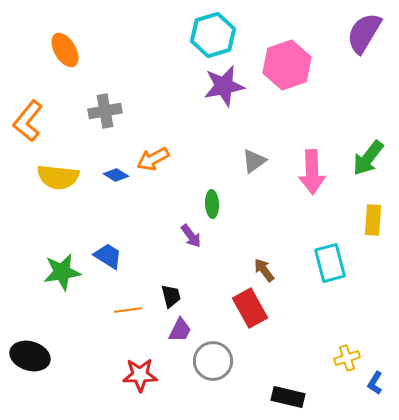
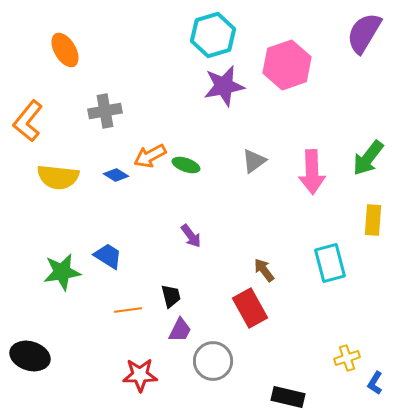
orange arrow: moved 3 px left, 3 px up
green ellipse: moved 26 px left, 39 px up; rotated 68 degrees counterclockwise
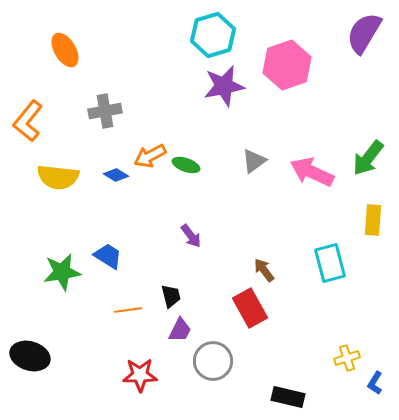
pink arrow: rotated 117 degrees clockwise
